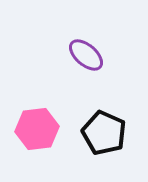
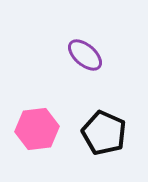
purple ellipse: moved 1 px left
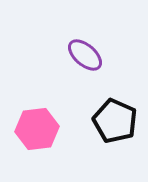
black pentagon: moved 11 px right, 12 px up
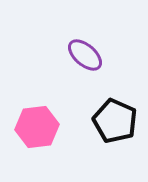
pink hexagon: moved 2 px up
